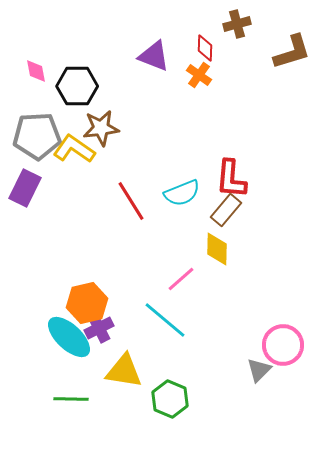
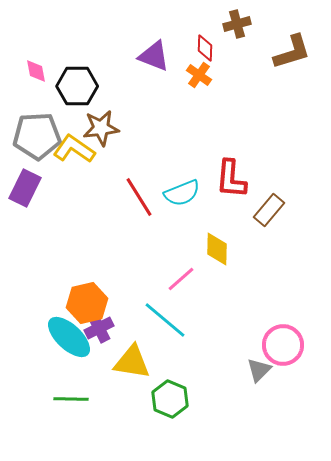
red line: moved 8 px right, 4 px up
brown rectangle: moved 43 px right
yellow triangle: moved 8 px right, 9 px up
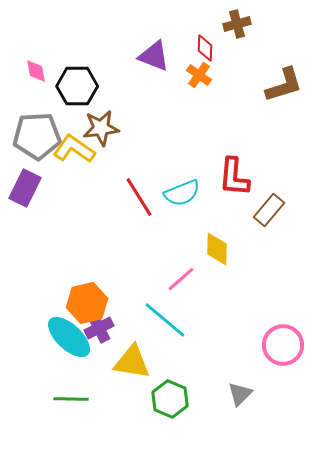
brown L-shape: moved 8 px left, 33 px down
red L-shape: moved 3 px right, 2 px up
gray triangle: moved 19 px left, 24 px down
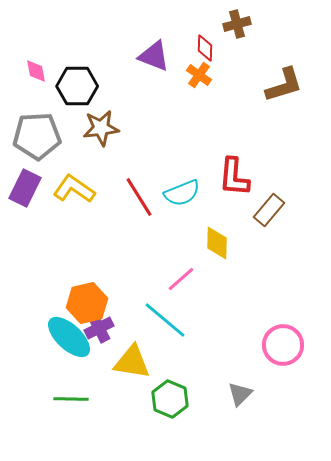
yellow L-shape: moved 40 px down
yellow diamond: moved 6 px up
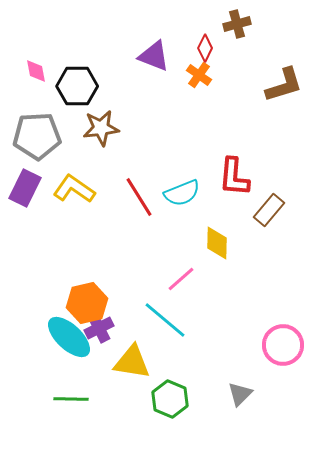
red diamond: rotated 24 degrees clockwise
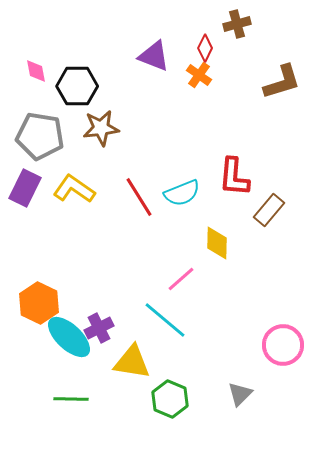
brown L-shape: moved 2 px left, 3 px up
gray pentagon: moved 3 px right; rotated 12 degrees clockwise
orange hexagon: moved 48 px left; rotated 21 degrees counterclockwise
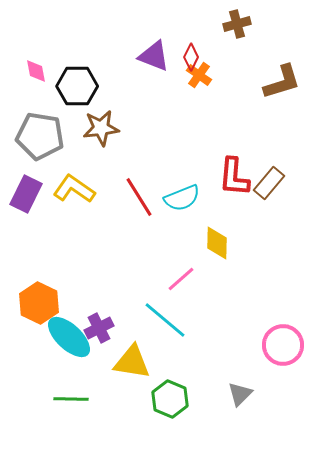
red diamond: moved 14 px left, 9 px down
purple rectangle: moved 1 px right, 6 px down
cyan semicircle: moved 5 px down
brown rectangle: moved 27 px up
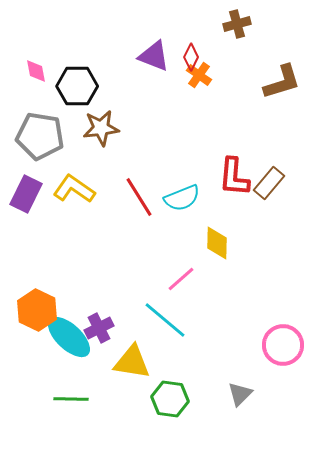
orange hexagon: moved 2 px left, 7 px down
green hexagon: rotated 15 degrees counterclockwise
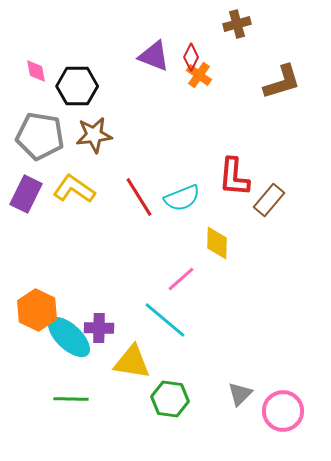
brown star: moved 7 px left, 7 px down
brown rectangle: moved 17 px down
purple cross: rotated 28 degrees clockwise
pink circle: moved 66 px down
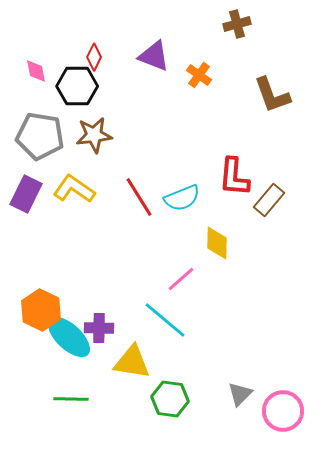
red diamond: moved 97 px left
brown L-shape: moved 10 px left, 13 px down; rotated 87 degrees clockwise
orange hexagon: moved 4 px right
